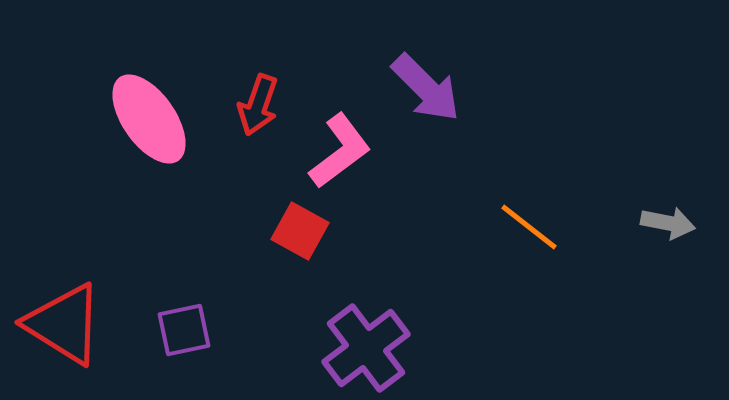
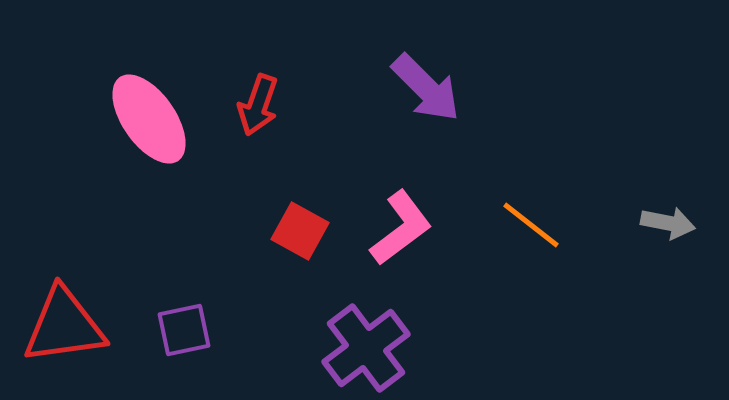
pink L-shape: moved 61 px right, 77 px down
orange line: moved 2 px right, 2 px up
red triangle: moved 2 px down; rotated 40 degrees counterclockwise
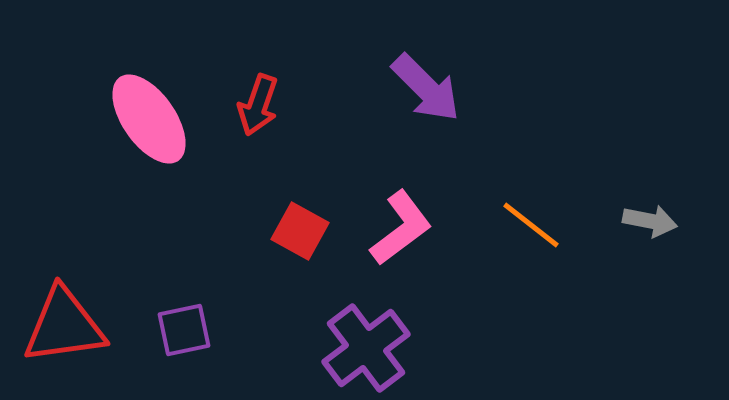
gray arrow: moved 18 px left, 2 px up
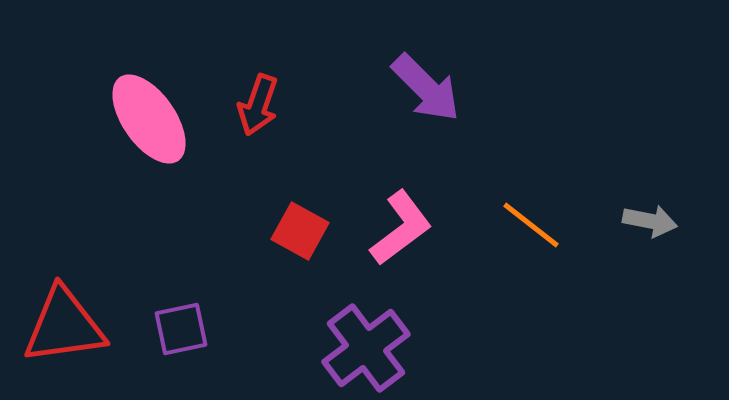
purple square: moved 3 px left, 1 px up
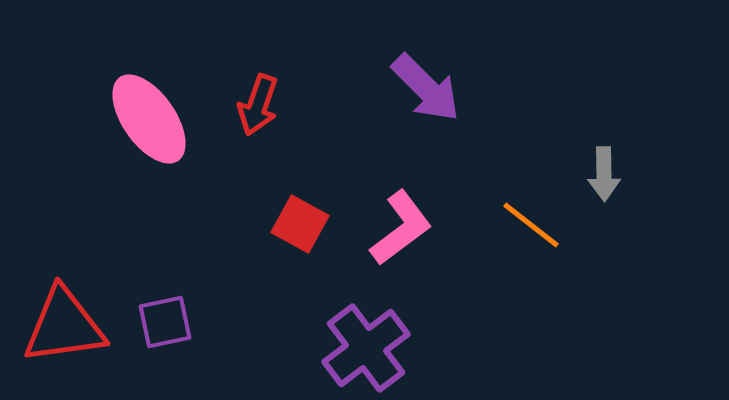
gray arrow: moved 46 px left, 47 px up; rotated 78 degrees clockwise
red square: moved 7 px up
purple square: moved 16 px left, 7 px up
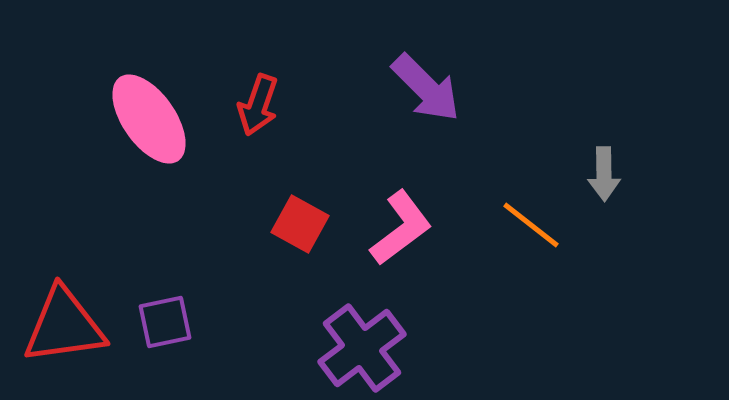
purple cross: moved 4 px left
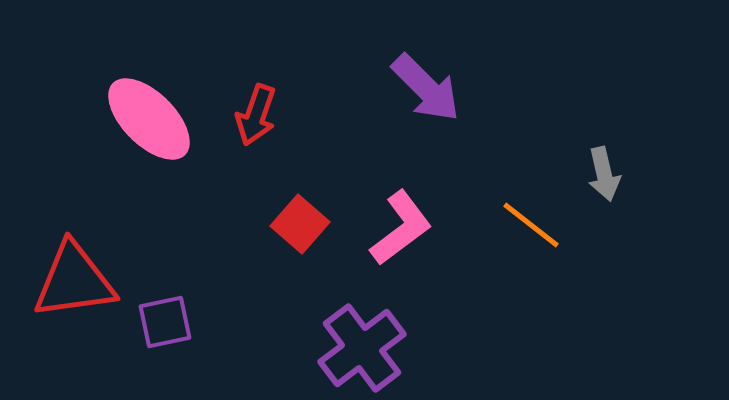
red arrow: moved 2 px left, 10 px down
pink ellipse: rotated 10 degrees counterclockwise
gray arrow: rotated 12 degrees counterclockwise
red square: rotated 12 degrees clockwise
red triangle: moved 10 px right, 45 px up
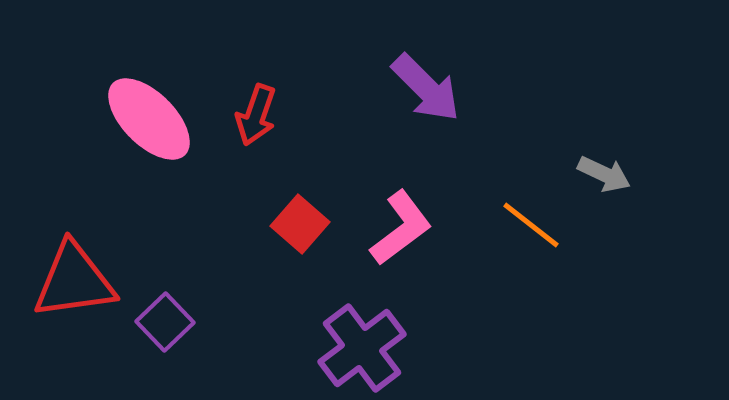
gray arrow: rotated 52 degrees counterclockwise
purple square: rotated 32 degrees counterclockwise
